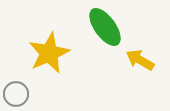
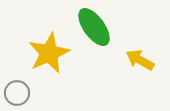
green ellipse: moved 11 px left
gray circle: moved 1 px right, 1 px up
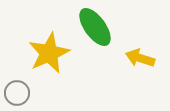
green ellipse: moved 1 px right
yellow arrow: moved 2 px up; rotated 12 degrees counterclockwise
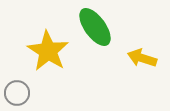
yellow star: moved 1 px left, 2 px up; rotated 15 degrees counterclockwise
yellow arrow: moved 2 px right
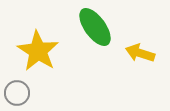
yellow star: moved 10 px left
yellow arrow: moved 2 px left, 5 px up
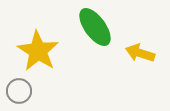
gray circle: moved 2 px right, 2 px up
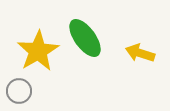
green ellipse: moved 10 px left, 11 px down
yellow star: rotated 9 degrees clockwise
